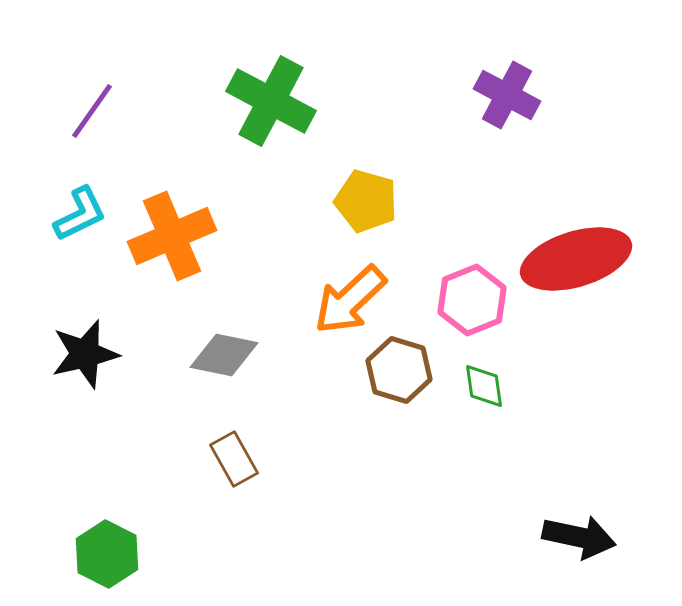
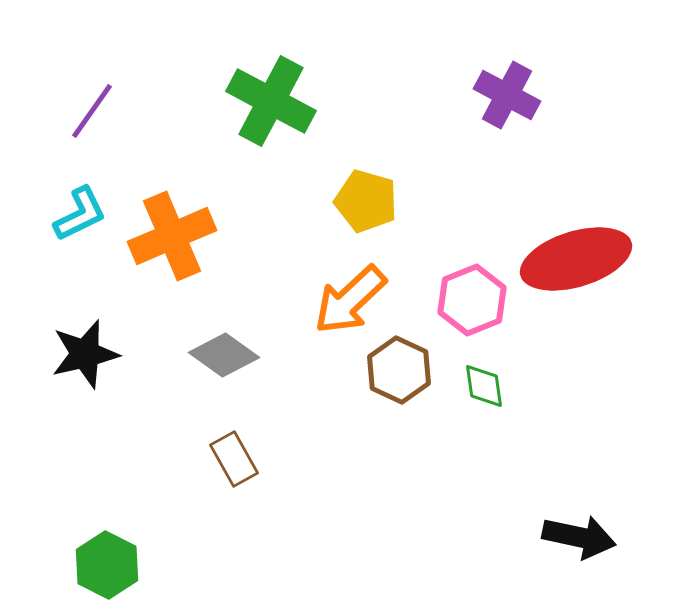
gray diamond: rotated 24 degrees clockwise
brown hexagon: rotated 8 degrees clockwise
green hexagon: moved 11 px down
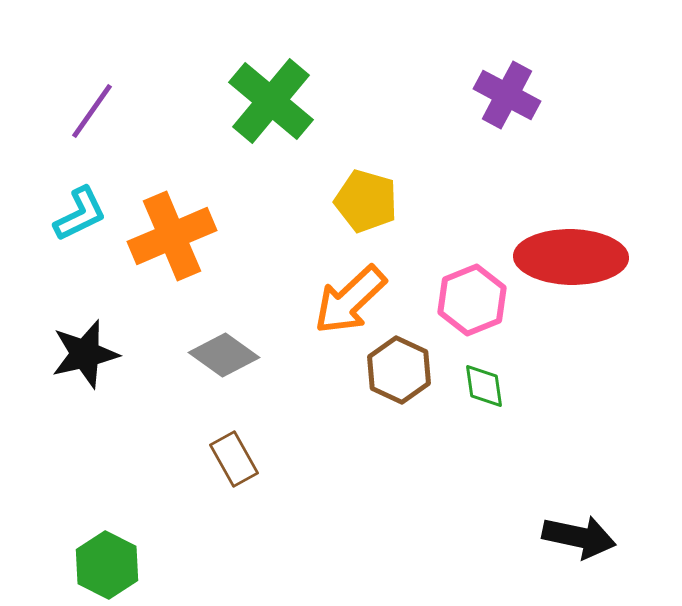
green cross: rotated 12 degrees clockwise
red ellipse: moved 5 px left, 2 px up; rotated 18 degrees clockwise
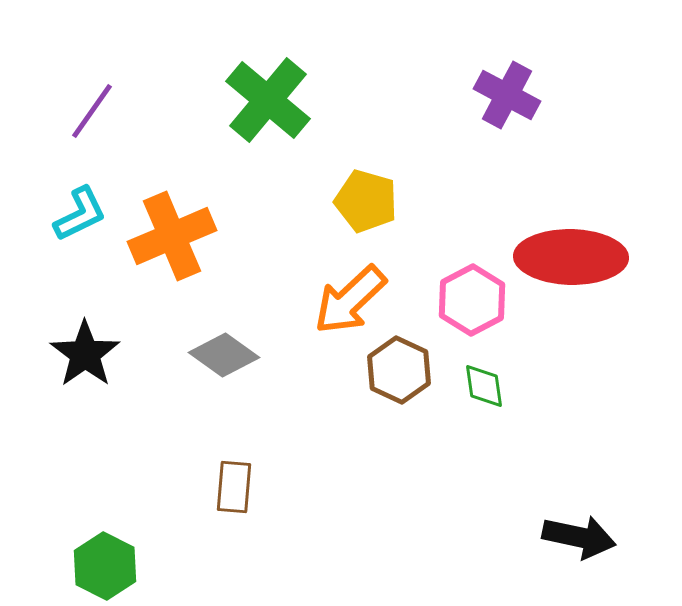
green cross: moved 3 px left, 1 px up
pink hexagon: rotated 6 degrees counterclockwise
black star: rotated 22 degrees counterclockwise
brown rectangle: moved 28 px down; rotated 34 degrees clockwise
green hexagon: moved 2 px left, 1 px down
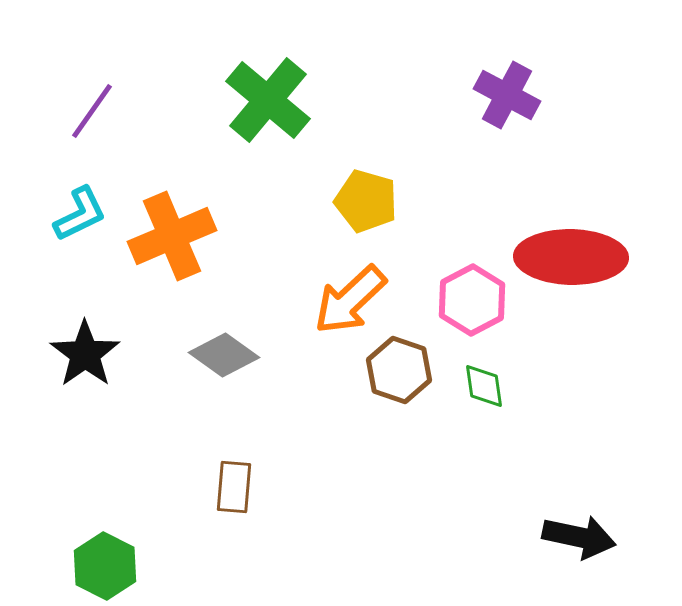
brown hexagon: rotated 6 degrees counterclockwise
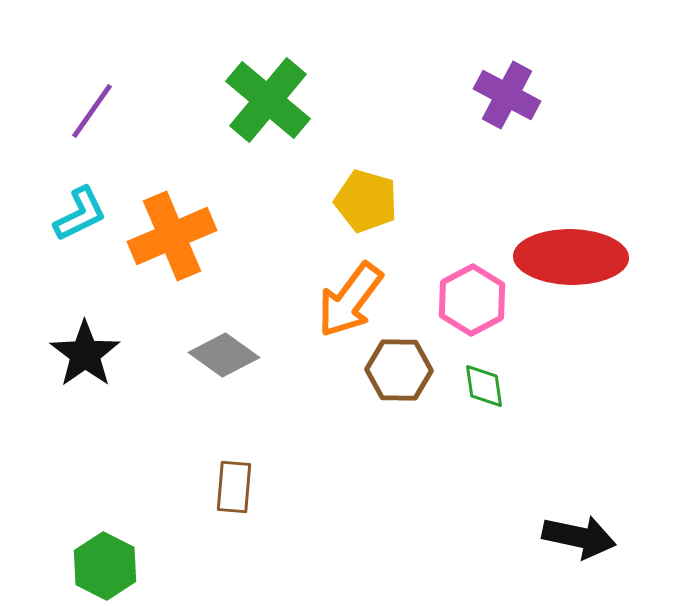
orange arrow: rotated 10 degrees counterclockwise
brown hexagon: rotated 18 degrees counterclockwise
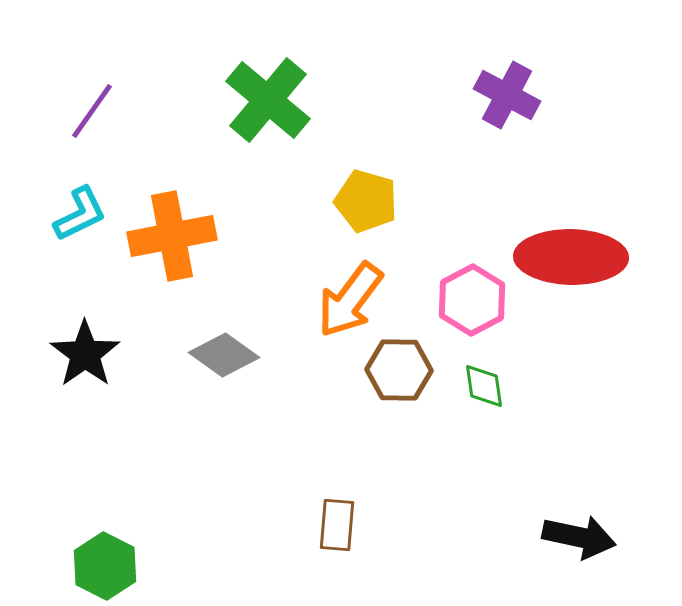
orange cross: rotated 12 degrees clockwise
brown rectangle: moved 103 px right, 38 px down
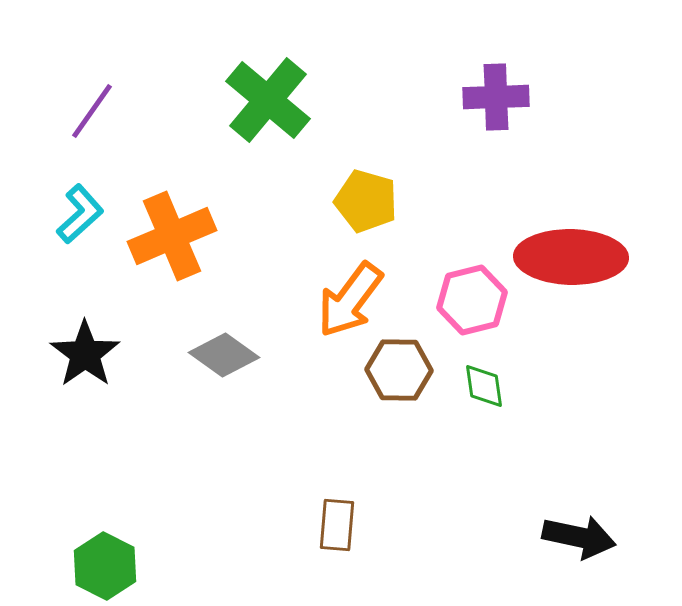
purple cross: moved 11 px left, 2 px down; rotated 30 degrees counterclockwise
cyan L-shape: rotated 16 degrees counterclockwise
orange cross: rotated 12 degrees counterclockwise
pink hexagon: rotated 14 degrees clockwise
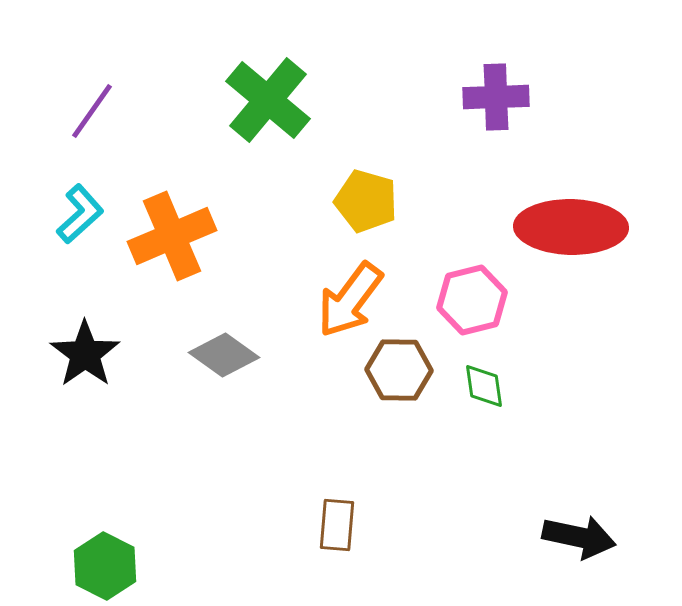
red ellipse: moved 30 px up
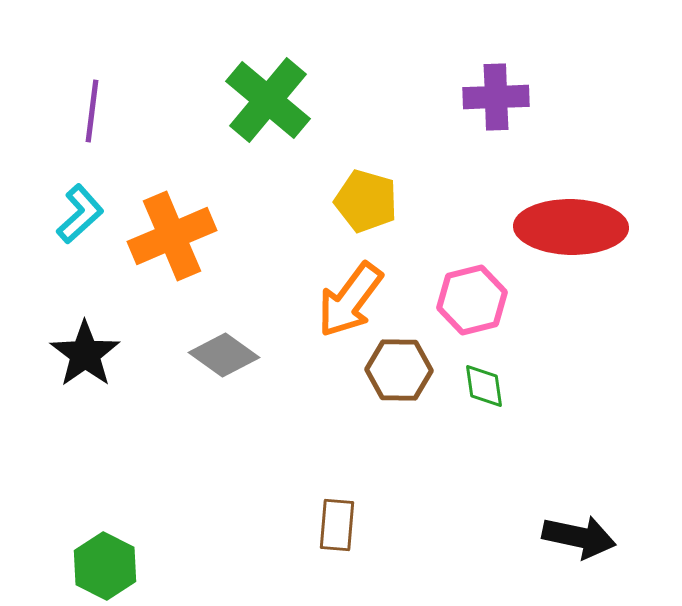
purple line: rotated 28 degrees counterclockwise
